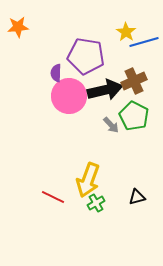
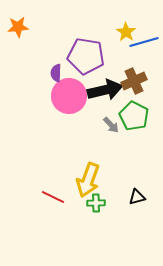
green cross: rotated 30 degrees clockwise
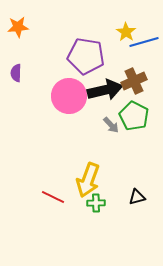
purple semicircle: moved 40 px left
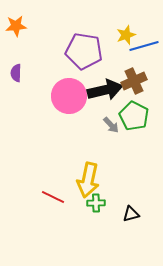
orange star: moved 2 px left, 1 px up
yellow star: moved 3 px down; rotated 18 degrees clockwise
blue line: moved 4 px down
purple pentagon: moved 2 px left, 5 px up
yellow arrow: rotated 8 degrees counterclockwise
black triangle: moved 6 px left, 17 px down
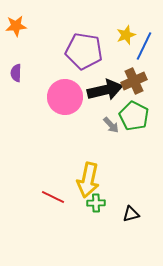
blue line: rotated 48 degrees counterclockwise
pink circle: moved 4 px left, 1 px down
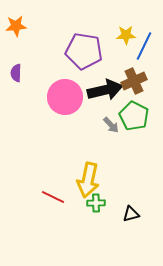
yellow star: rotated 18 degrees clockwise
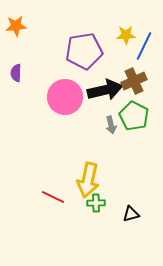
purple pentagon: rotated 18 degrees counterclockwise
gray arrow: rotated 30 degrees clockwise
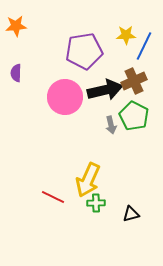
yellow arrow: rotated 12 degrees clockwise
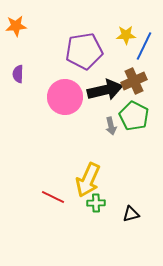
purple semicircle: moved 2 px right, 1 px down
gray arrow: moved 1 px down
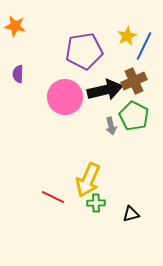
orange star: moved 1 px left; rotated 15 degrees clockwise
yellow star: moved 1 px right, 1 px down; rotated 24 degrees counterclockwise
